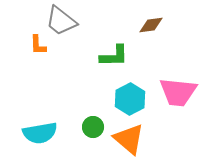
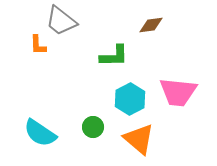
cyan semicircle: rotated 44 degrees clockwise
orange triangle: moved 10 px right
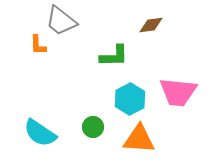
orange triangle: rotated 36 degrees counterclockwise
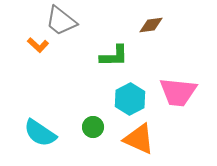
orange L-shape: rotated 45 degrees counterclockwise
orange triangle: rotated 20 degrees clockwise
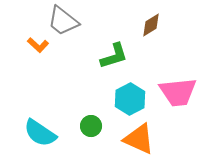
gray trapezoid: moved 2 px right
brown diamond: rotated 25 degrees counterclockwise
green L-shape: rotated 16 degrees counterclockwise
pink trapezoid: rotated 12 degrees counterclockwise
green circle: moved 2 px left, 1 px up
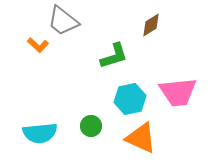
cyan hexagon: rotated 16 degrees clockwise
cyan semicircle: rotated 40 degrees counterclockwise
orange triangle: moved 2 px right, 1 px up
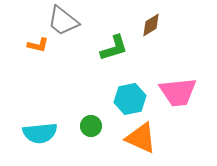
orange L-shape: rotated 30 degrees counterclockwise
green L-shape: moved 8 px up
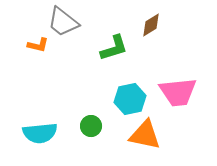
gray trapezoid: moved 1 px down
orange triangle: moved 4 px right, 3 px up; rotated 12 degrees counterclockwise
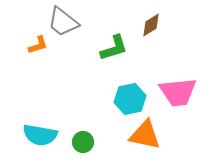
orange L-shape: rotated 30 degrees counterclockwise
green circle: moved 8 px left, 16 px down
cyan semicircle: moved 2 px down; rotated 16 degrees clockwise
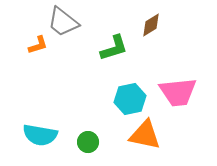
green circle: moved 5 px right
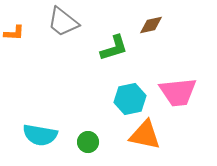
brown diamond: rotated 20 degrees clockwise
orange L-shape: moved 24 px left, 12 px up; rotated 20 degrees clockwise
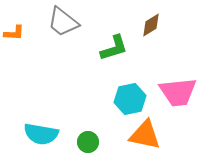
brown diamond: rotated 20 degrees counterclockwise
cyan semicircle: moved 1 px right, 1 px up
